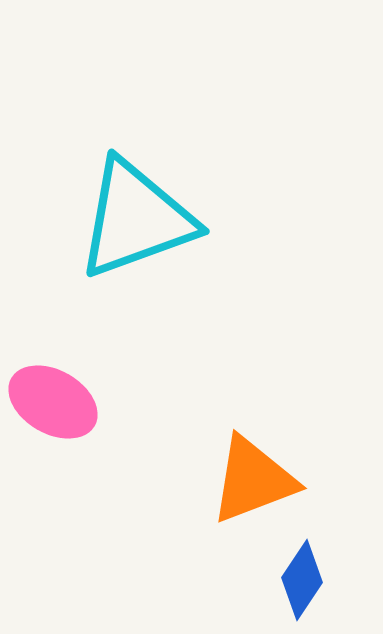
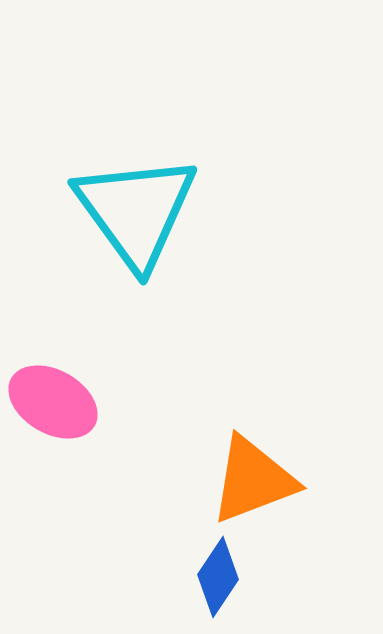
cyan triangle: moved 8 px up; rotated 46 degrees counterclockwise
blue diamond: moved 84 px left, 3 px up
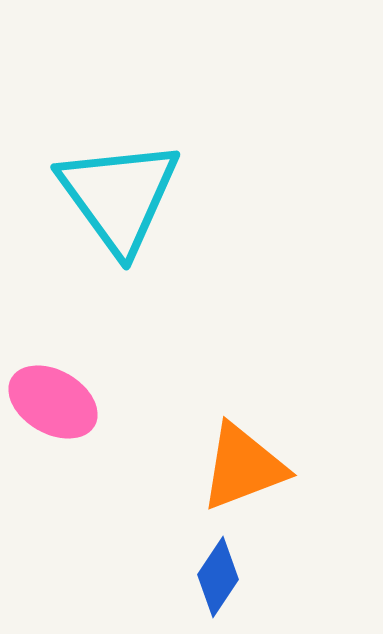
cyan triangle: moved 17 px left, 15 px up
orange triangle: moved 10 px left, 13 px up
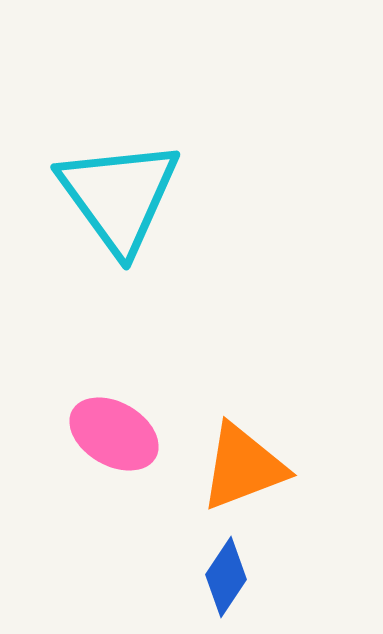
pink ellipse: moved 61 px right, 32 px down
blue diamond: moved 8 px right
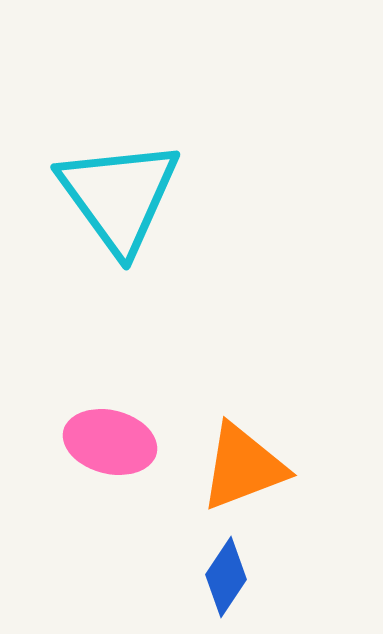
pink ellipse: moved 4 px left, 8 px down; rotated 16 degrees counterclockwise
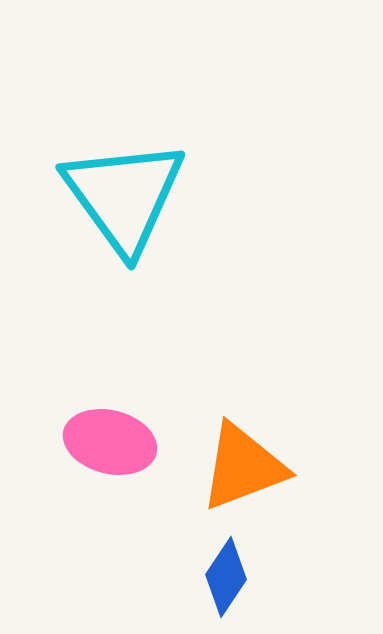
cyan triangle: moved 5 px right
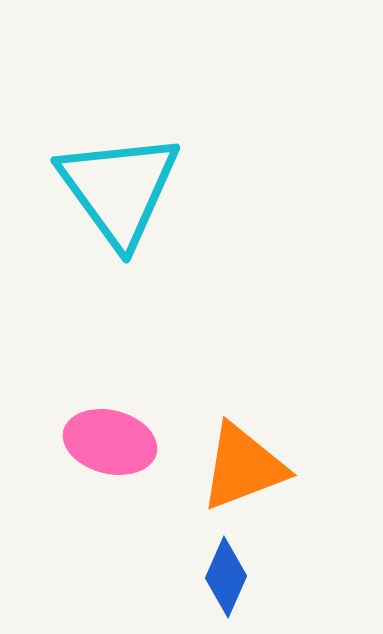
cyan triangle: moved 5 px left, 7 px up
blue diamond: rotated 10 degrees counterclockwise
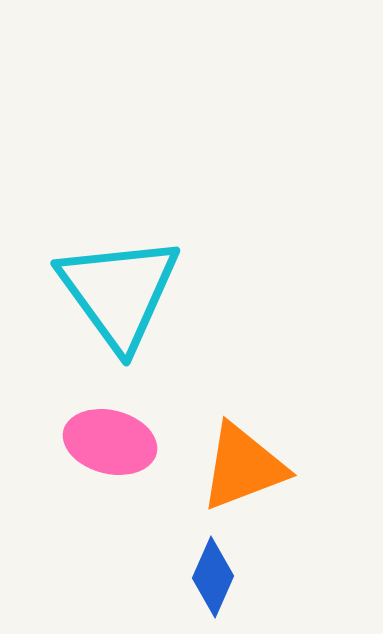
cyan triangle: moved 103 px down
blue diamond: moved 13 px left
